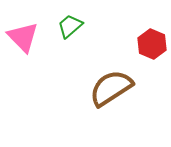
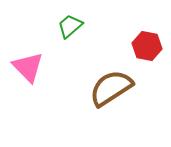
pink triangle: moved 5 px right, 30 px down
red hexagon: moved 5 px left, 2 px down; rotated 12 degrees counterclockwise
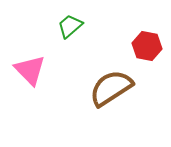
pink triangle: moved 2 px right, 3 px down
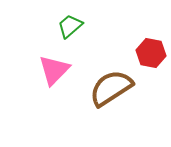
red hexagon: moved 4 px right, 7 px down
pink triangle: moved 24 px right; rotated 28 degrees clockwise
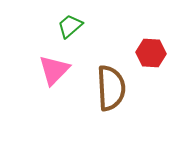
red hexagon: rotated 8 degrees counterclockwise
brown semicircle: rotated 120 degrees clockwise
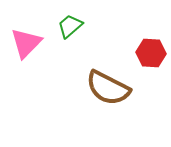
pink triangle: moved 28 px left, 27 px up
brown semicircle: moved 3 px left; rotated 120 degrees clockwise
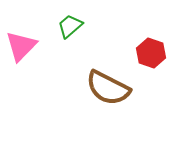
pink triangle: moved 5 px left, 3 px down
red hexagon: rotated 16 degrees clockwise
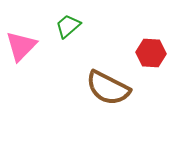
green trapezoid: moved 2 px left
red hexagon: rotated 16 degrees counterclockwise
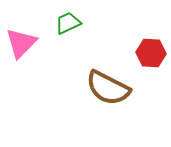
green trapezoid: moved 3 px up; rotated 16 degrees clockwise
pink triangle: moved 3 px up
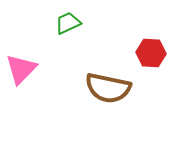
pink triangle: moved 26 px down
brown semicircle: rotated 15 degrees counterclockwise
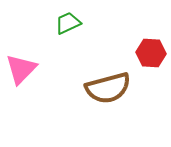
brown semicircle: rotated 27 degrees counterclockwise
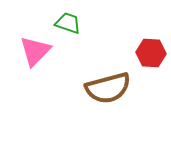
green trapezoid: rotated 44 degrees clockwise
pink triangle: moved 14 px right, 18 px up
